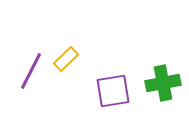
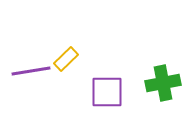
purple line: rotated 54 degrees clockwise
purple square: moved 6 px left, 1 px down; rotated 9 degrees clockwise
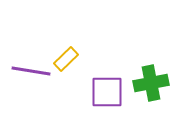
purple line: rotated 18 degrees clockwise
green cross: moved 12 px left
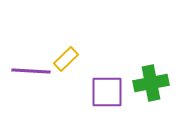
purple line: rotated 6 degrees counterclockwise
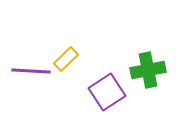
green cross: moved 3 px left, 13 px up
purple square: rotated 33 degrees counterclockwise
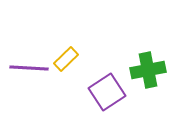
purple line: moved 2 px left, 3 px up
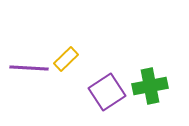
green cross: moved 2 px right, 16 px down
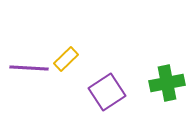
green cross: moved 17 px right, 3 px up
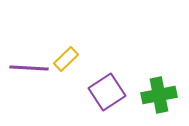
green cross: moved 8 px left, 12 px down
